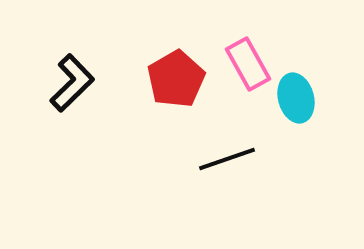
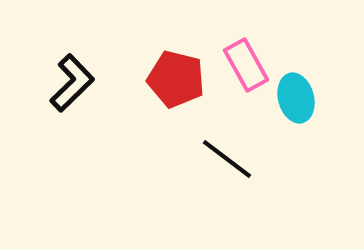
pink rectangle: moved 2 px left, 1 px down
red pentagon: rotated 28 degrees counterclockwise
black line: rotated 56 degrees clockwise
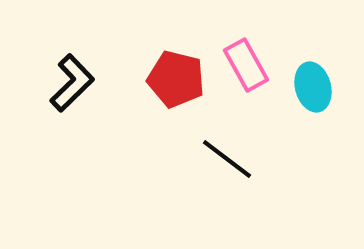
cyan ellipse: moved 17 px right, 11 px up
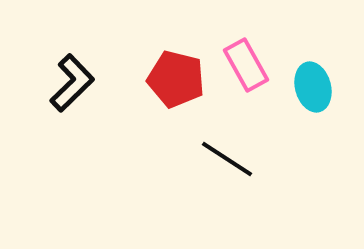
black line: rotated 4 degrees counterclockwise
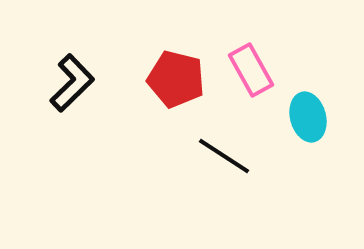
pink rectangle: moved 5 px right, 5 px down
cyan ellipse: moved 5 px left, 30 px down
black line: moved 3 px left, 3 px up
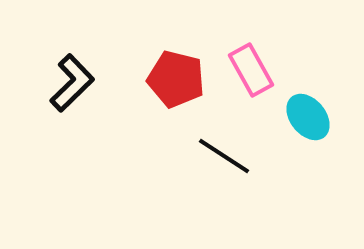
cyan ellipse: rotated 24 degrees counterclockwise
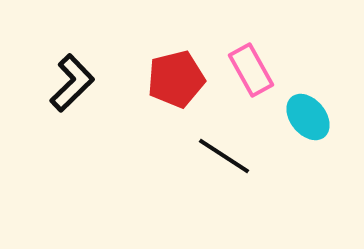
red pentagon: rotated 28 degrees counterclockwise
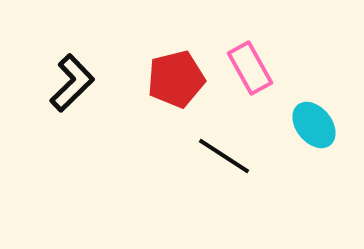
pink rectangle: moved 1 px left, 2 px up
cyan ellipse: moved 6 px right, 8 px down
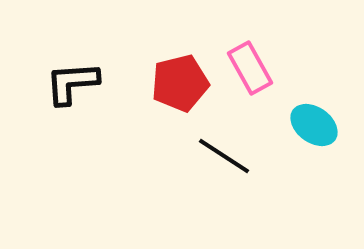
red pentagon: moved 4 px right, 4 px down
black L-shape: rotated 140 degrees counterclockwise
cyan ellipse: rotated 15 degrees counterclockwise
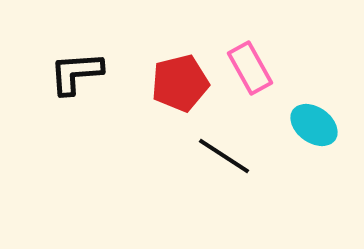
black L-shape: moved 4 px right, 10 px up
